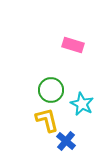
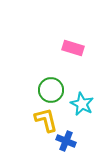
pink rectangle: moved 3 px down
yellow L-shape: moved 1 px left
blue cross: rotated 18 degrees counterclockwise
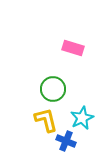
green circle: moved 2 px right, 1 px up
cyan star: moved 14 px down; rotated 20 degrees clockwise
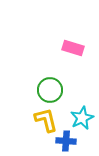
green circle: moved 3 px left, 1 px down
blue cross: rotated 18 degrees counterclockwise
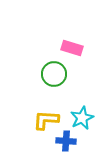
pink rectangle: moved 1 px left
green circle: moved 4 px right, 16 px up
yellow L-shape: rotated 72 degrees counterclockwise
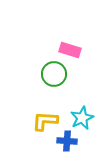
pink rectangle: moved 2 px left, 2 px down
yellow L-shape: moved 1 px left, 1 px down
blue cross: moved 1 px right
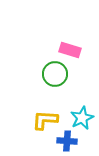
green circle: moved 1 px right
yellow L-shape: moved 1 px up
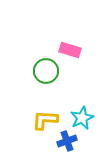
green circle: moved 9 px left, 3 px up
blue cross: rotated 24 degrees counterclockwise
